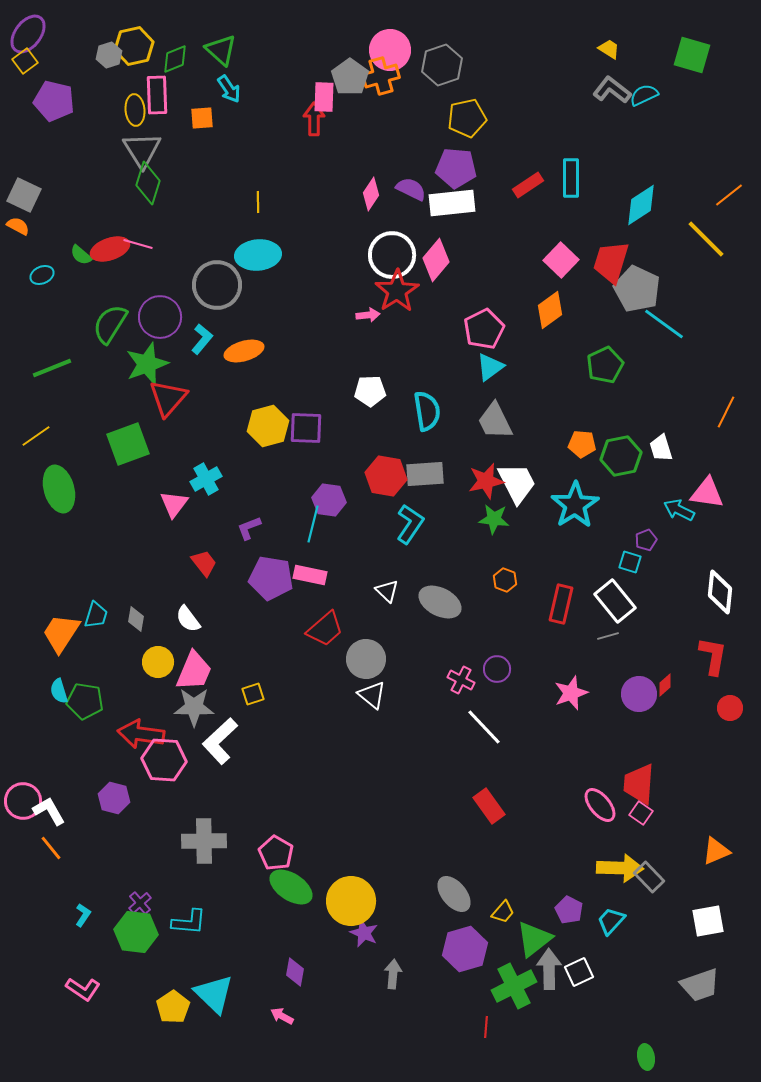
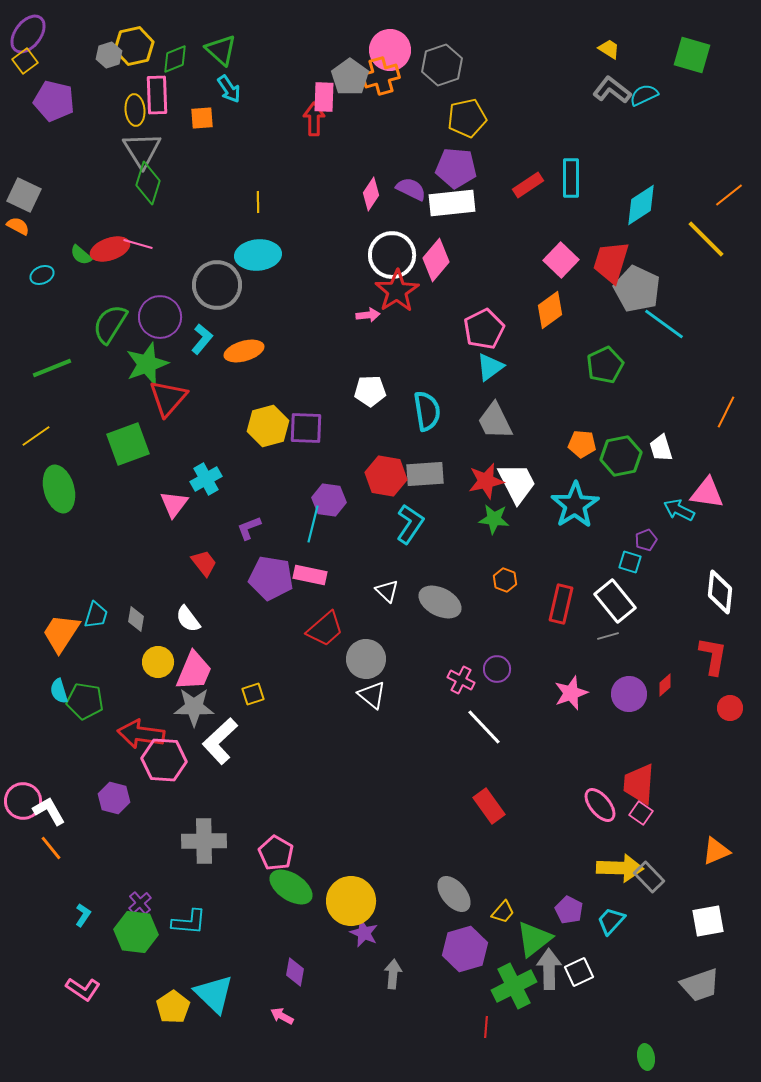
purple circle at (639, 694): moved 10 px left
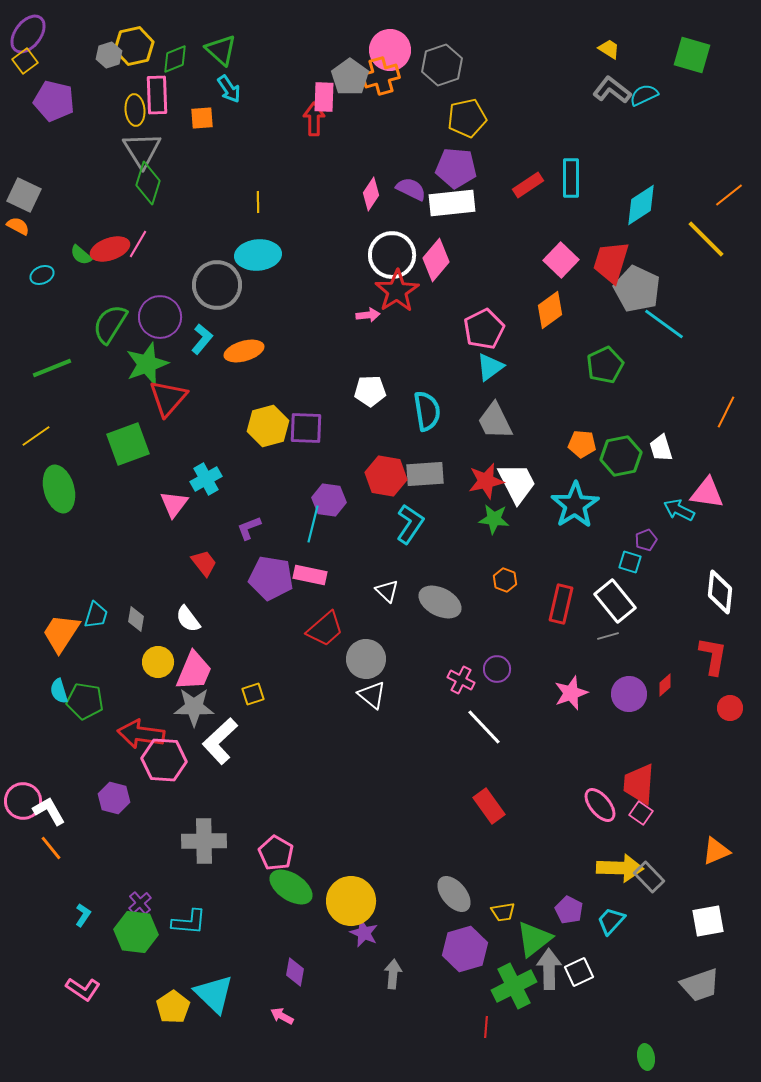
pink line at (138, 244): rotated 76 degrees counterclockwise
yellow trapezoid at (503, 912): rotated 40 degrees clockwise
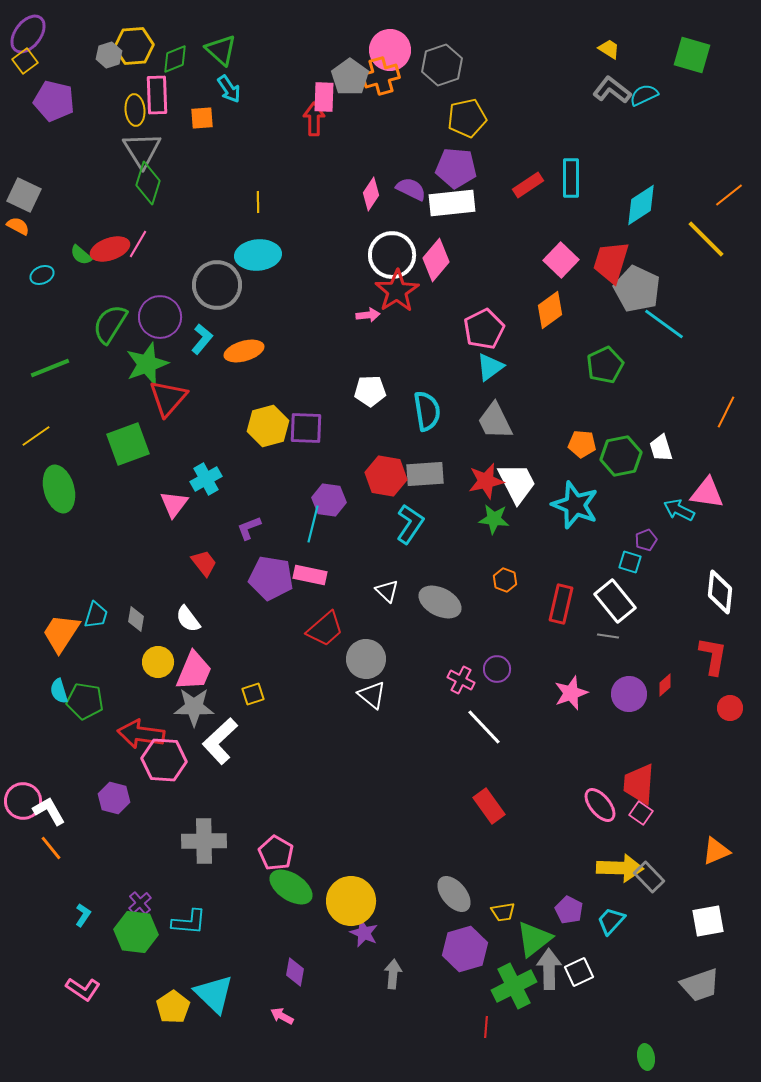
yellow hexagon at (134, 46): rotated 9 degrees clockwise
green line at (52, 368): moved 2 px left
cyan star at (575, 505): rotated 18 degrees counterclockwise
gray line at (608, 636): rotated 25 degrees clockwise
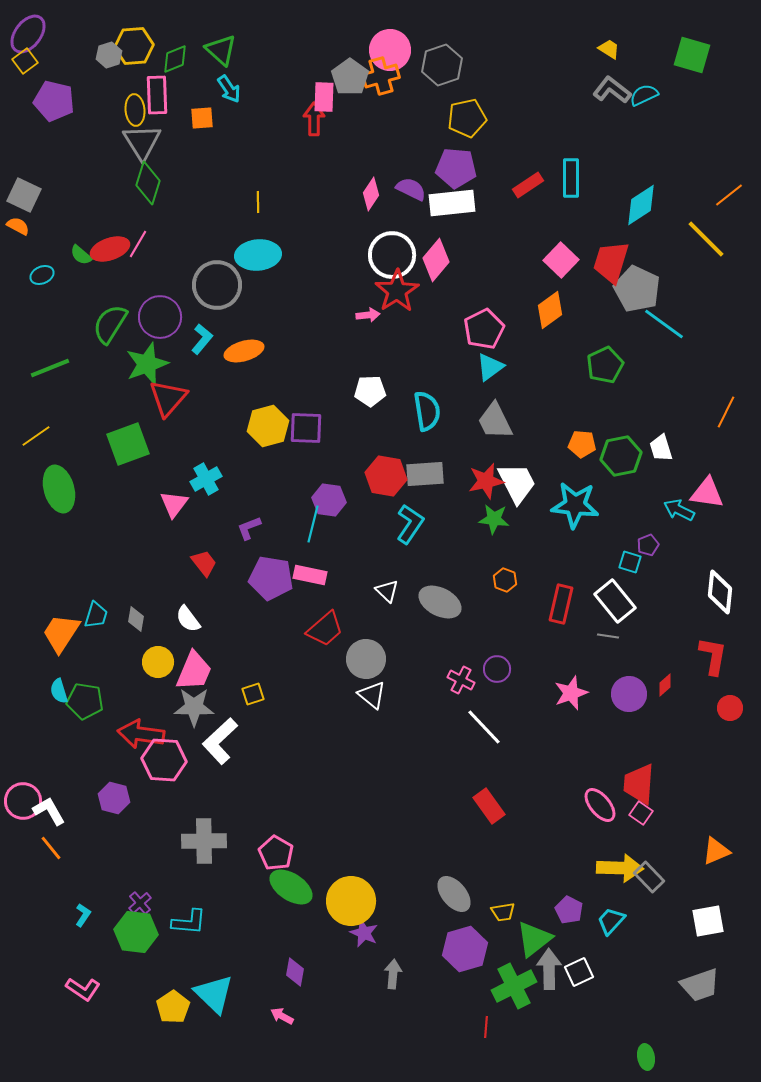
gray triangle at (142, 150): moved 8 px up
cyan star at (575, 505): rotated 15 degrees counterclockwise
purple pentagon at (646, 540): moved 2 px right, 5 px down
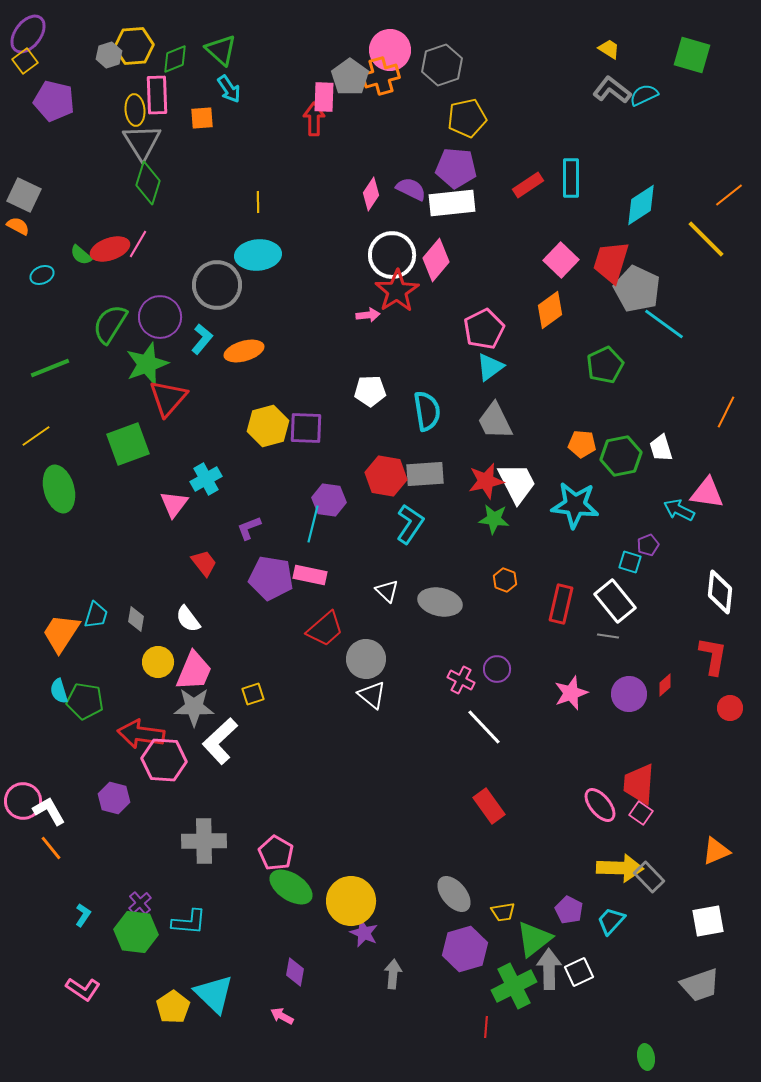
gray ellipse at (440, 602): rotated 15 degrees counterclockwise
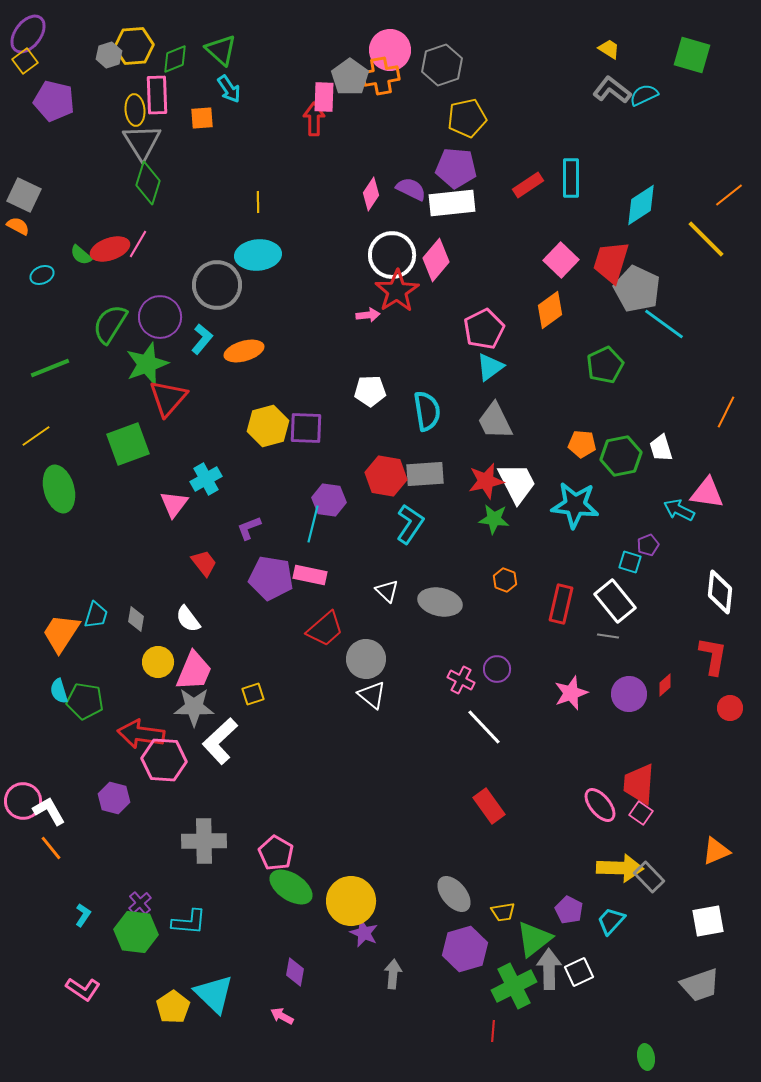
orange cross at (381, 76): rotated 6 degrees clockwise
red line at (486, 1027): moved 7 px right, 4 px down
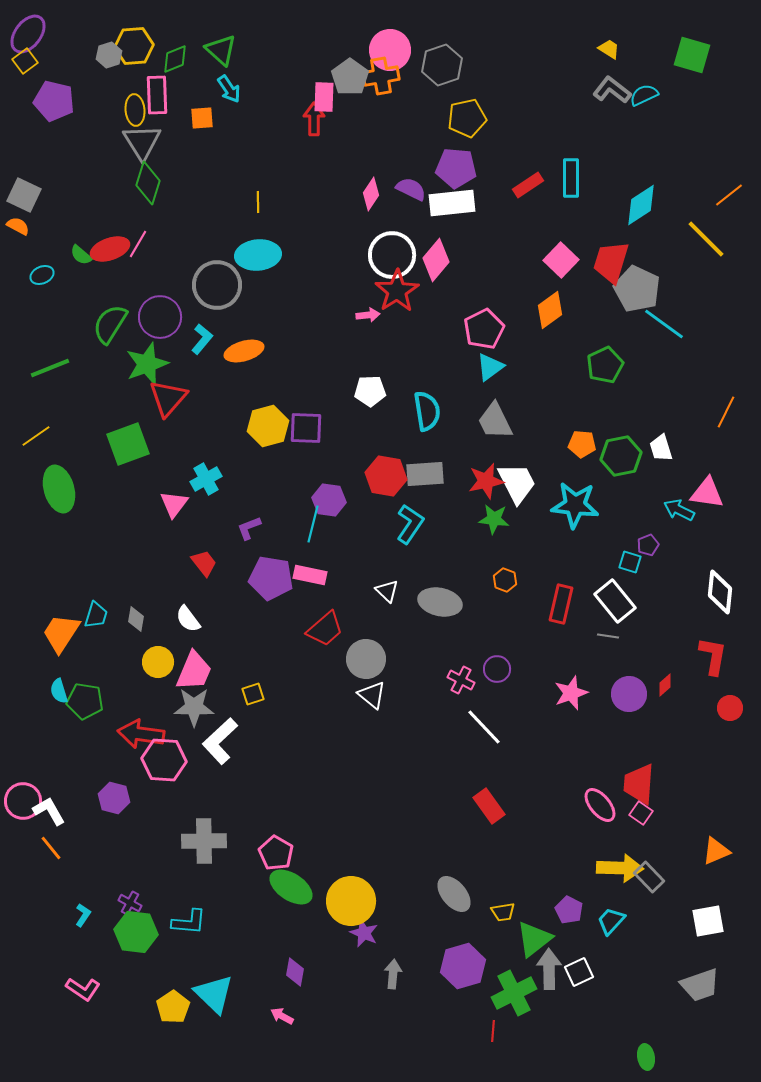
purple cross at (140, 903): moved 10 px left; rotated 20 degrees counterclockwise
purple hexagon at (465, 949): moved 2 px left, 17 px down
green cross at (514, 986): moved 7 px down
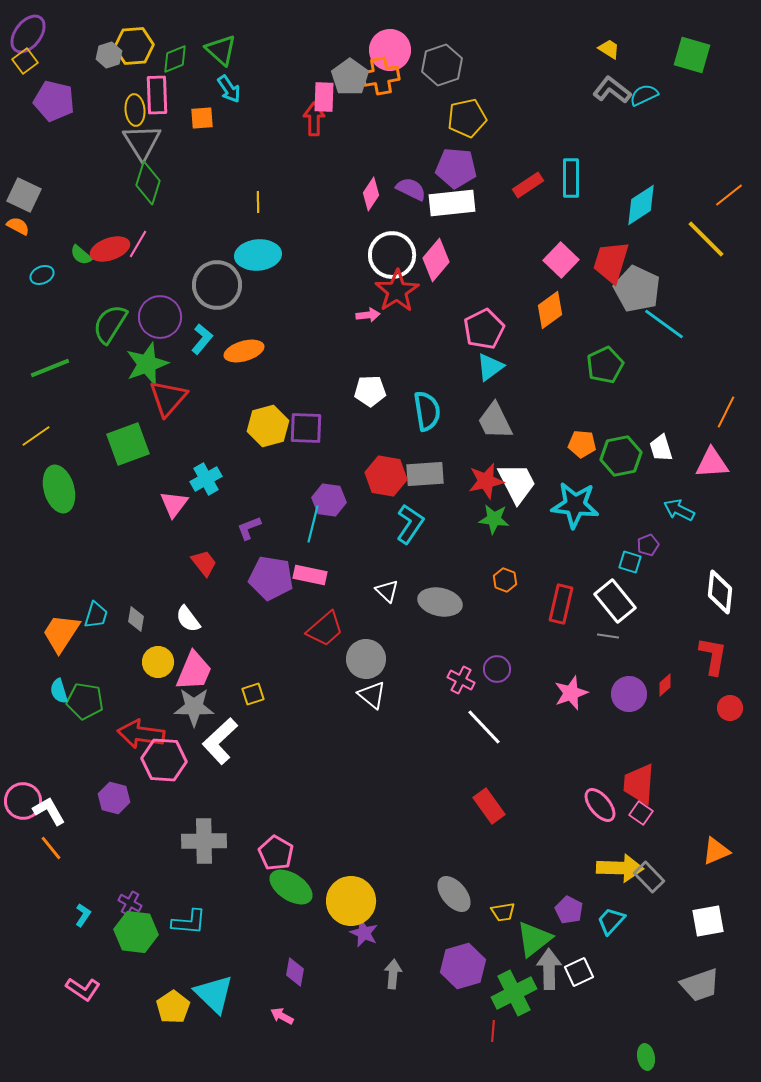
pink triangle at (707, 493): moved 5 px right, 30 px up; rotated 12 degrees counterclockwise
